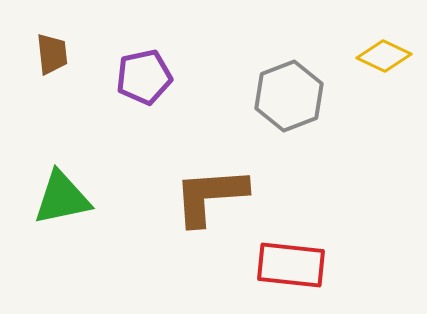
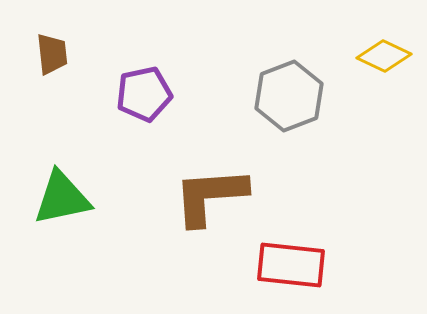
purple pentagon: moved 17 px down
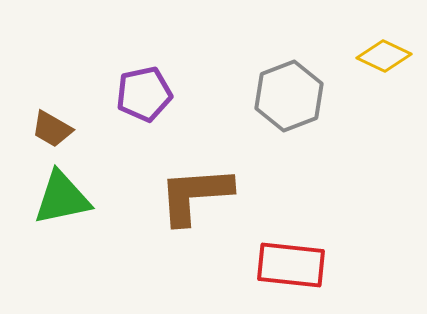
brown trapezoid: moved 75 px down; rotated 126 degrees clockwise
brown L-shape: moved 15 px left, 1 px up
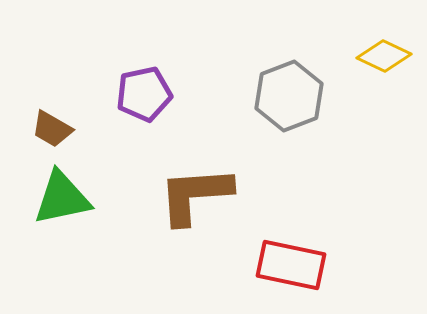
red rectangle: rotated 6 degrees clockwise
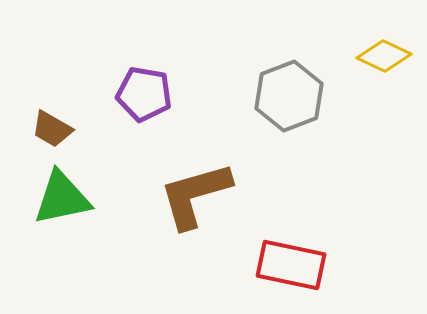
purple pentagon: rotated 22 degrees clockwise
brown L-shape: rotated 12 degrees counterclockwise
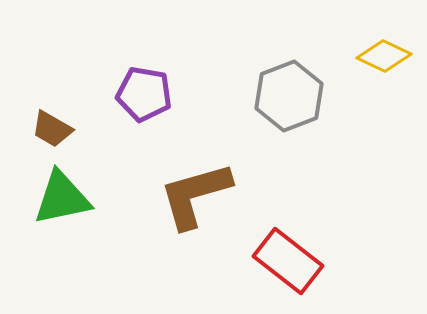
red rectangle: moved 3 px left, 4 px up; rotated 26 degrees clockwise
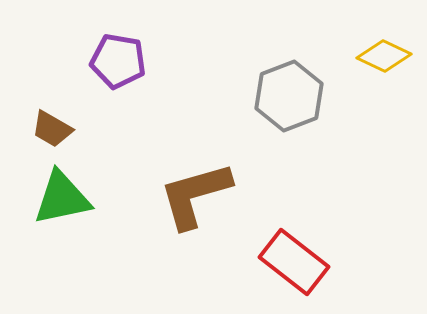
purple pentagon: moved 26 px left, 33 px up
red rectangle: moved 6 px right, 1 px down
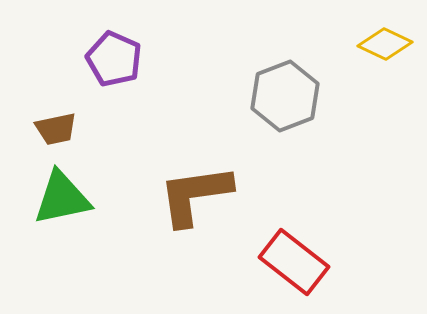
yellow diamond: moved 1 px right, 12 px up
purple pentagon: moved 4 px left, 2 px up; rotated 14 degrees clockwise
gray hexagon: moved 4 px left
brown trapezoid: moved 4 px right; rotated 42 degrees counterclockwise
brown L-shape: rotated 8 degrees clockwise
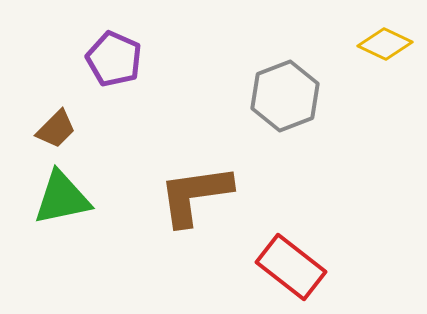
brown trapezoid: rotated 33 degrees counterclockwise
red rectangle: moved 3 px left, 5 px down
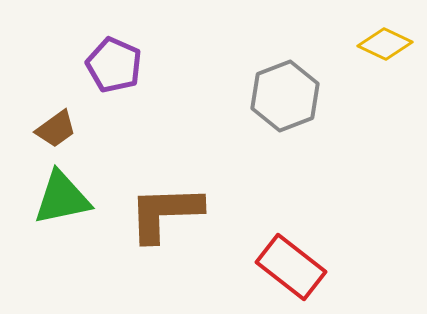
purple pentagon: moved 6 px down
brown trapezoid: rotated 9 degrees clockwise
brown L-shape: moved 30 px left, 18 px down; rotated 6 degrees clockwise
